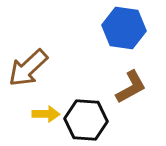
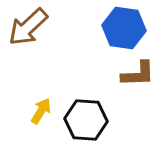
brown arrow: moved 41 px up
brown L-shape: moved 7 px right, 13 px up; rotated 27 degrees clockwise
yellow arrow: moved 5 px left, 3 px up; rotated 60 degrees counterclockwise
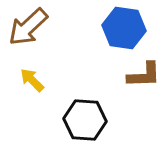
brown L-shape: moved 6 px right, 1 px down
yellow arrow: moved 9 px left, 31 px up; rotated 76 degrees counterclockwise
black hexagon: moved 1 px left
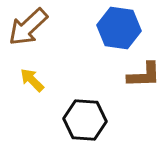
blue hexagon: moved 5 px left
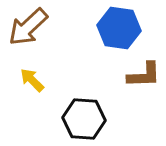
black hexagon: moved 1 px left, 1 px up
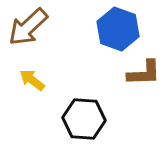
blue hexagon: moved 1 px left, 1 px down; rotated 12 degrees clockwise
brown L-shape: moved 2 px up
yellow arrow: rotated 8 degrees counterclockwise
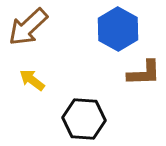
blue hexagon: rotated 9 degrees clockwise
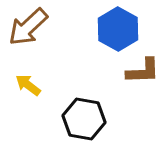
brown L-shape: moved 1 px left, 2 px up
yellow arrow: moved 4 px left, 5 px down
black hexagon: rotated 6 degrees clockwise
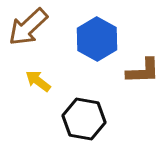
blue hexagon: moved 21 px left, 10 px down
yellow arrow: moved 10 px right, 4 px up
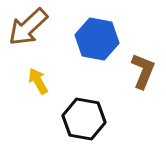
blue hexagon: rotated 18 degrees counterclockwise
brown L-shape: rotated 66 degrees counterclockwise
yellow arrow: rotated 24 degrees clockwise
